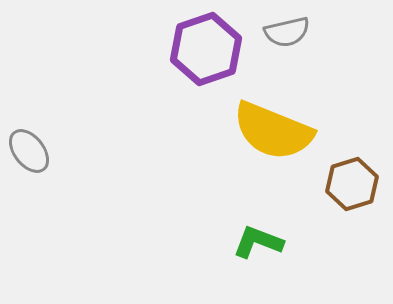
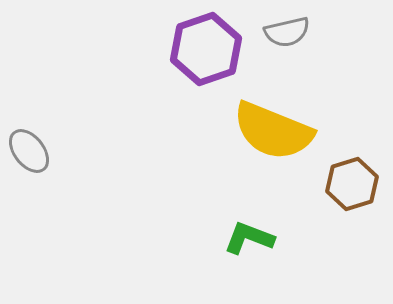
green L-shape: moved 9 px left, 4 px up
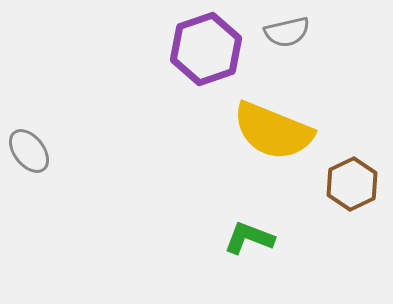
brown hexagon: rotated 9 degrees counterclockwise
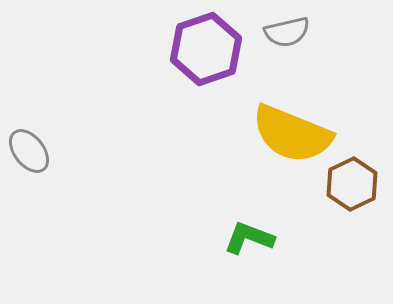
yellow semicircle: moved 19 px right, 3 px down
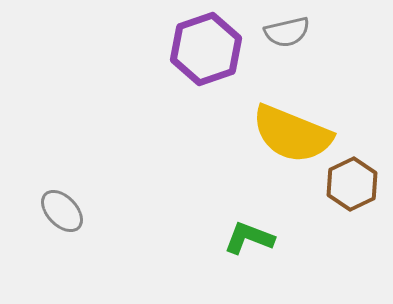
gray ellipse: moved 33 px right, 60 px down; rotated 6 degrees counterclockwise
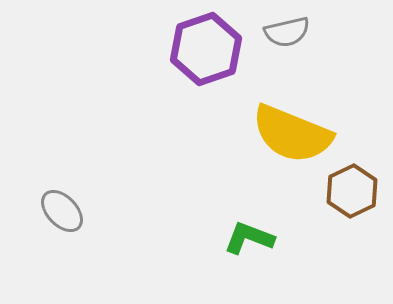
brown hexagon: moved 7 px down
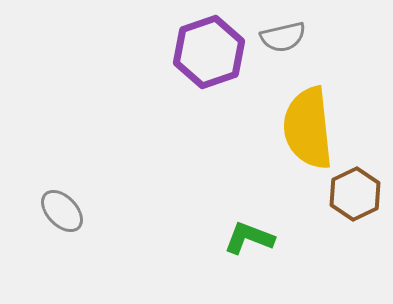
gray semicircle: moved 4 px left, 5 px down
purple hexagon: moved 3 px right, 3 px down
yellow semicircle: moved 16 px right, 6 px up; rotated 62 degrees clockwise
brown hexagon: moved 3 px right, 3 px down
